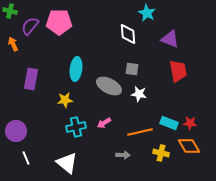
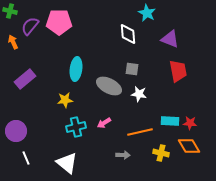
orange arrow: moved 2 px up
purple rectangle: moved 6 px left; rotated 40 degrees clockwise
cyan rectangle: moved 1 px right, 2 px up; rotated 18 degrees counterclockwise
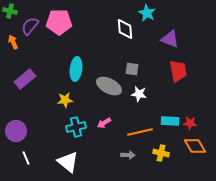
white diamond: moved 3 px left, 5 px up
orange diamond: moved 6 px right
gray arrow: moved 5 px right
white triangle: moved 1 px right, 1 px up
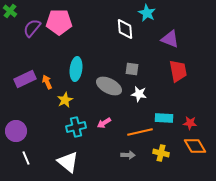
green cross: rotated 24 degrees clockwise
purple semicircle: moved 2 px right, 2 px down
orange arrow: moved 34 px right, 40 px down
purple rectangle: rotated 15 degrees clockwise
yellow star: rotated 21 degrees counterclockwise
cyan rectangle: moved 6 px left, 3 px up
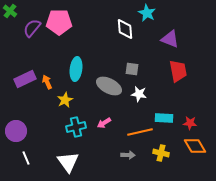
white triangle: rotated 15 degrees clockwise
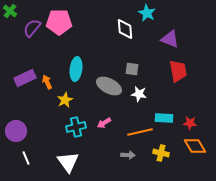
purple rectangle: moved 1 px up
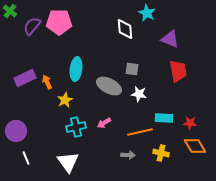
purple semicircle: moved 2 px up
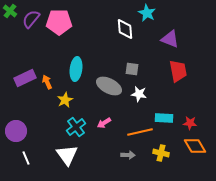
purple semicircle: moved 1 px left, 7 px up
cyan cross: rotated 24 degrees counterclockwise
white triangle: moved 1 px left, 7 px up
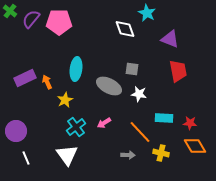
white diamond: rotated 15 degrees counterclockwise
orange line: rotated 60 degrees clockwise
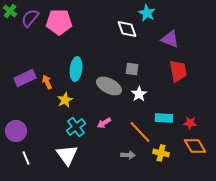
purple semicircle: moved 1 px left, 1 px up
white diamond: moved 2 px right
white star: rotated 28 degrees clockwise
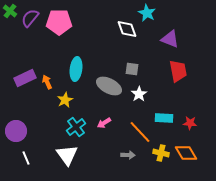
orange diamond: moved 9 px left, 7 px down
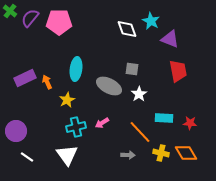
cyan star: moved 4 px right, 8 px down
yellow star: moved 2 px right
pink arrow: moved 2 px left
cyan cross: rotated 24 degrees clockwise
white line: moved 1 px right, 1 px up; rotated 32 degrees counterclockwise
